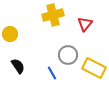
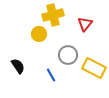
yellow circle: moved 29 px right
blue line: moved 1 px left, 2 px down
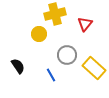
yellow cross: moved 2 px right, 1 px up
gray circle: moved 1 px left
yellow rectangle: rotated 15 degrees clockwise
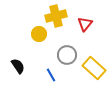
yellow cross: moved 1 px right, 2 px down
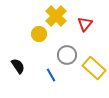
yellow cross: rotated 30 degrees counterclockwise
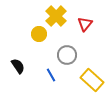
yellow rectangle: moved 2 px left, 12 px down
